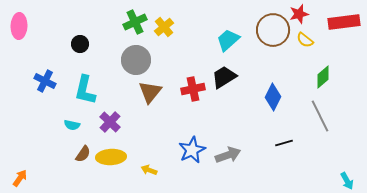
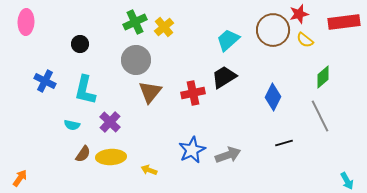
pink ellipse: moved 7 px right, 4 px up
red cross: moved 4 px down
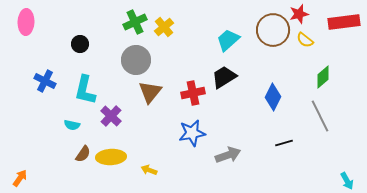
purple cross: moved 1 px right, 6 px up
blue star: moved 17 px up; rotated 16 degrees clockwise
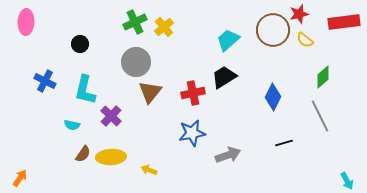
gray circle: moved 2 px down
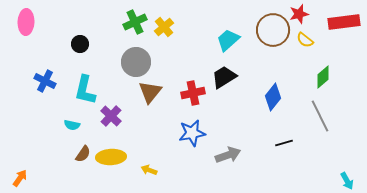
blue diamond: rotated 12 degrees clockwise
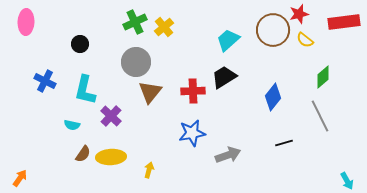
red cross: moved 2 px up; rotated 10 degrees clockwise
yellow arrow: rotated 84 degrees clockwise
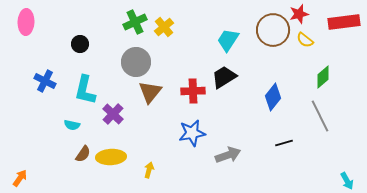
cyan trapezoid: rotated 15 degrees counterclockwise
purple cross: moved 2 px right, 2 px up
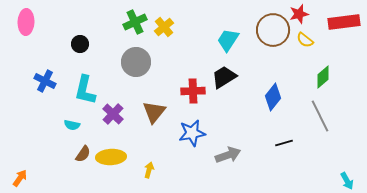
brown triangle: moved 4 px right, 20 px down
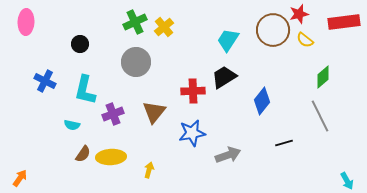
blue diamond: moved 11 px left, 4 px down
purple cross: rotated 25 degrees clockwise
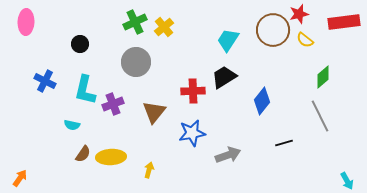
purple cross: moved 10 px up
